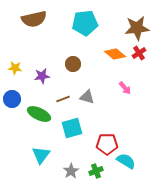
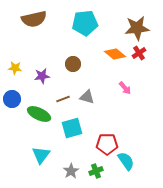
cyan semicircle: rotated 24 degrees clockwise
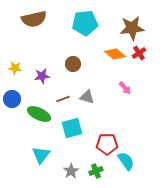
brown star: moved 5 px left
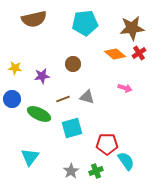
pink arrow: rotated 32 degrees counterclockwise
cyan triangle: moved 11 px left, 2 px down
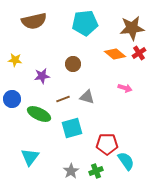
brown semicircle: moved 2 px down
yellow star: moved 8 px up
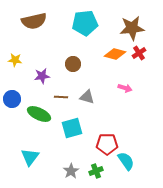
orange diamond: rotated 25 degrees counterclockwise
brown line: moved 2 px left, 2 px up; rotated 24 degrees clockwise
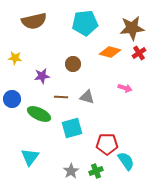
orange diamond: moved 5 px left, 2 px up
yellow star: moved 2 px up
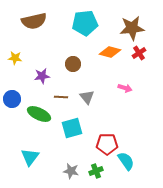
gray triangle: rotated 35 degrees clockwise
gray star: rotated 28 degrees counterclockwise
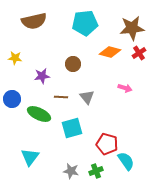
red pentagon: rotated 15 degrees clockwise
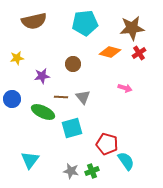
yellow star: moved 2 px right; rotated 16 degrees counterclockwise
gray triangle: moved 4 px left
green ellipse: moved 4 px right, 2 px up
cyan triangle: moved 3 px down
green cross: moved 4 px left
